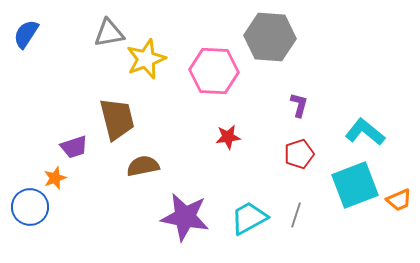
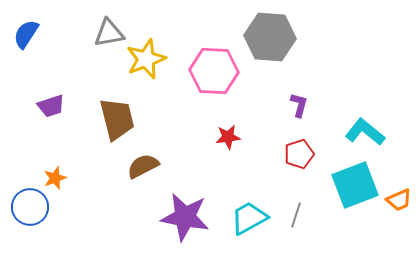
purple trapezoid: moved 23 px left, 41 px up
brown semicircle: rotated 16 degrees counterclockwise
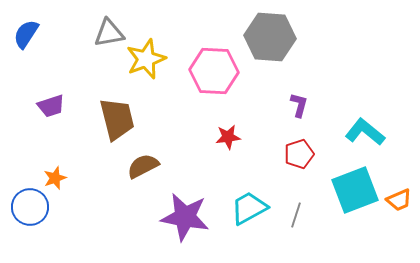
cyan square: moved 5 px down
cyan trapezoid: moved 10 px up
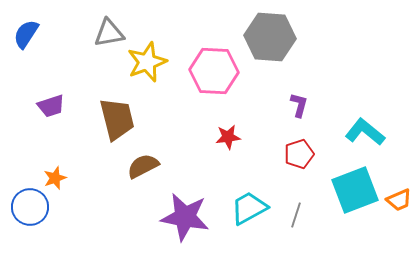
yellow star: moved 1 px right, 3 px down
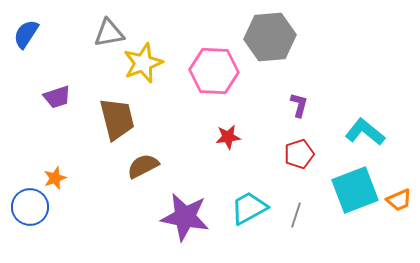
gray hexagon: rotated 9 degrees counterclockwise
yellow star: moved 4 px left, 1 px down
purple trapezoid: moved 6 px right, 9 px up
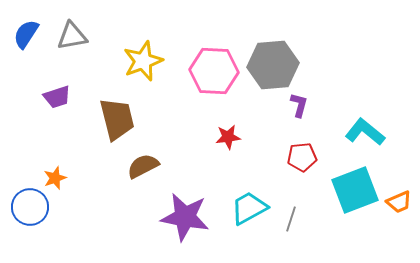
gray triangle: moved 37 px left, 3 px down
gray hexagon: moved 3 px right, 28 px down
yellow star: moved 2 px up
red pentagon: moved 3 px right, 3 px down; rotated 12 degrees clockwise
orange trapezoid: moved 2 px down
gray line: moved 5 px left, 4 px down
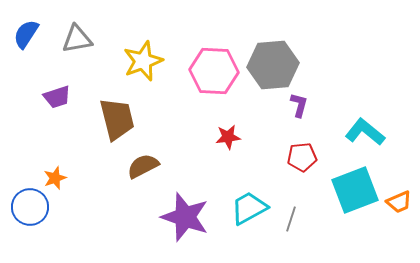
gray triangle: moved 5 px right, 3 px down
purple star: rotated 9 degrees clockwise
